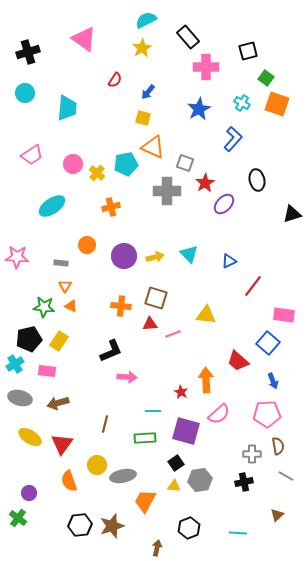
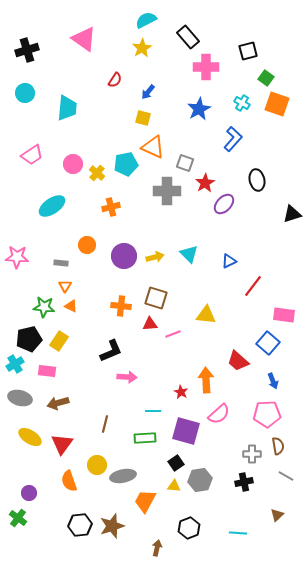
black cross at (28, 52): moved 1 px left, 2 px up
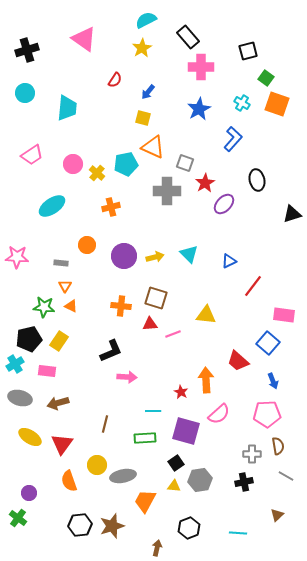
pink cross at (206, 67): moved 5 px left
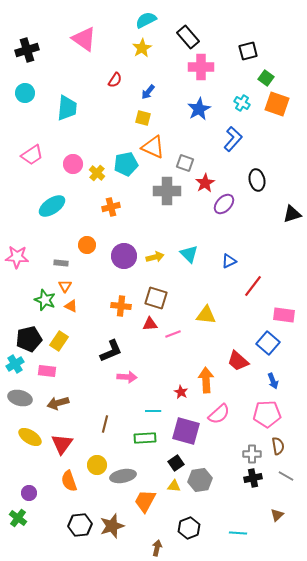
green star at (44, 307): moved 1 px right, 7 px up; rotated 15 degrees clockwise
black cross at (244, 482): moved 9 px right, 4 px up
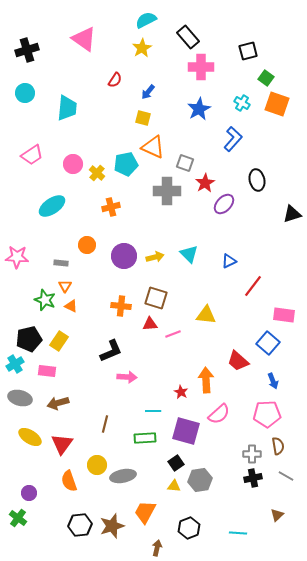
orange trapezoid at (145, 501): moved 11 px down
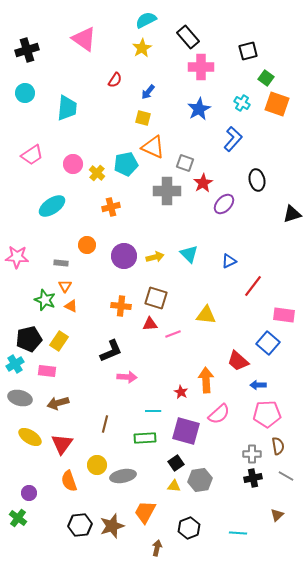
red star at (205, 183): moved 2 px left
blue arrow at (273, 381): moved 15 px left, 4 px down; rotated 112 degrees clockwise
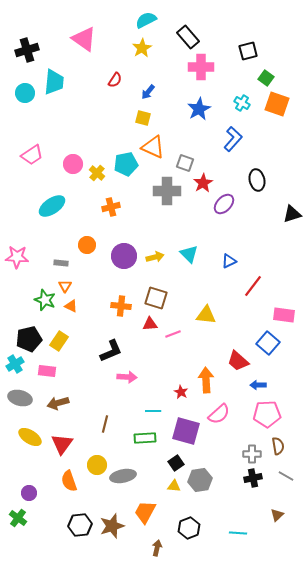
cyan trapezoid at (67, 108): moved 13 px left, 26 px up
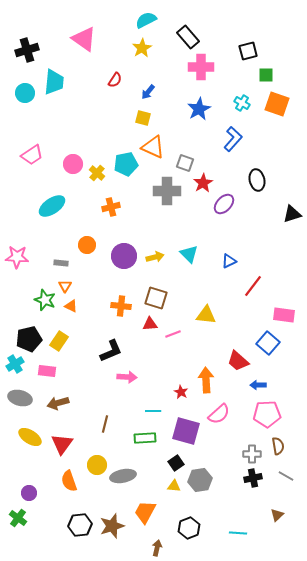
green square at (266, 78): moved 3 px up; rotated 35 degrees counterclockwise
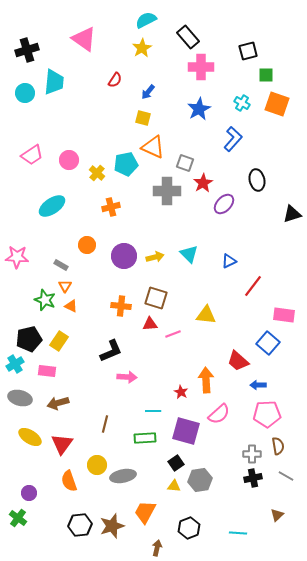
pink circle at (73, 164): moved 4 px left, 4 px up
gray rectangle at (61, 263): moved 2 px down; rotated 24 degrees clockwise
